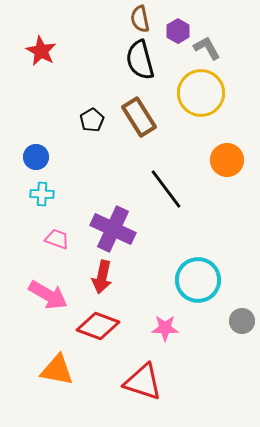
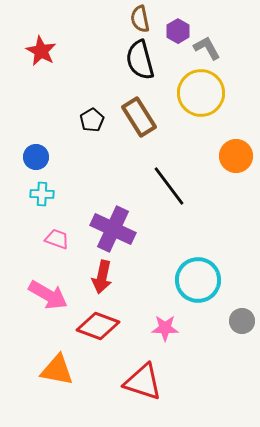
orange circle: moved 9 px right, 4 px up
black line: moved 3 px right, 3 px up
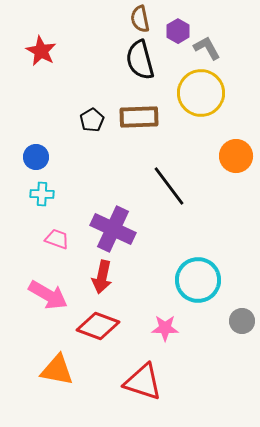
brown rectangle: rotated 60 degrees counterclockwise
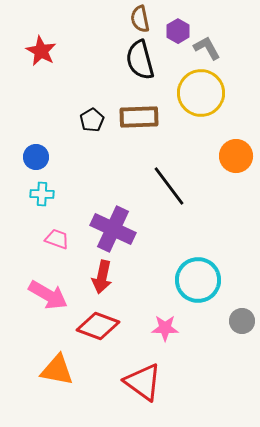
red triangle: rotated 18 degrees clockwise
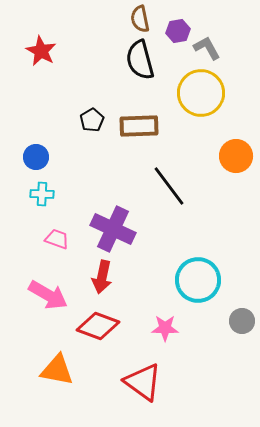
purple hexagon: rotated 20 degrees clockwise
brown rectangle: moved 9 px down
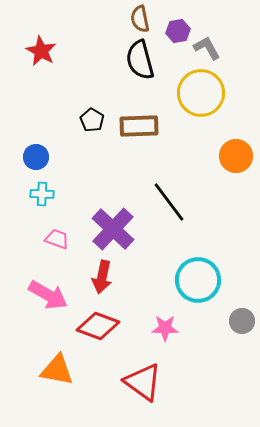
black pentagon: rotated 10 degrees counterclockwise
black line: moved 16 px down
purple cross: rotated 18 degrees clockwise
